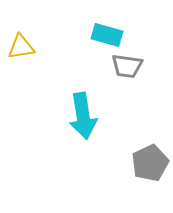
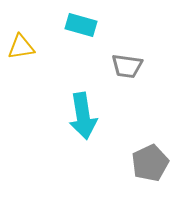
cyan rectangle: moved 26 px left, 10 px up
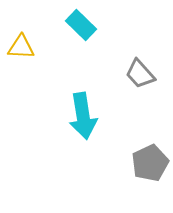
cyan rectangle: rotated 28 degrees clockwise
yellow triangle: rotated 12 degrees clockwise
gray trapezoid: moved 13 px right, 8 px down; rotated 40 degrees clockwise
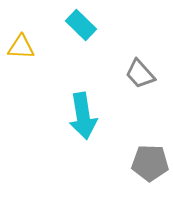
gray pentagon: rotated 27 degrees clockwise
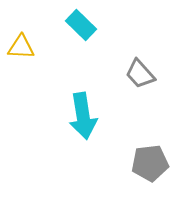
gray pentagon: rotated 9 degrees counterclockwise
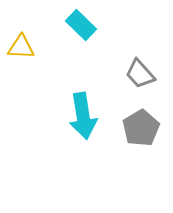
gray pentagon: moved 9 px left, 35 px up; rotated 24 degrees counterclockwise
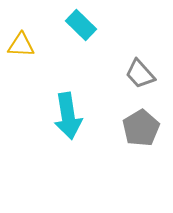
yellow triangle: moved 2 px up
cyan arrow: moved 15 px left
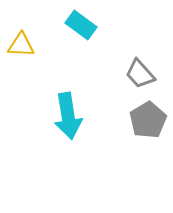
cyan rectangle: rotated 8 degrees counterclockwise
gray pentagon: moved 7 px right, 8 px up
